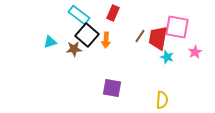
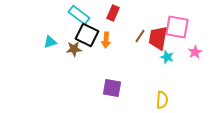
black square: rotated 15 degrees counterclockwise
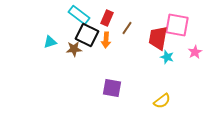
red rectangle: moved 6 px left, 5 px down
pink square: moved 2 px up
brown line: moved 13 px left, 8 px up
yellow semicircle: moved 1 px down; rotated 48 degrees clockwise
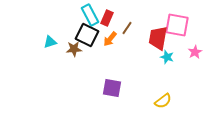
cyan rectangle: moved 11 px right; rotated 25 degrees clockwise
orange arrow: moved 4 px right, 1 px up; rotated 35 degrees clockwise
yellow semicircle: moved 1 px right
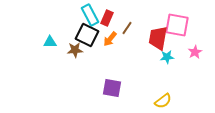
cyan triangle: rotated 16 degrees clockwise
brown star: moved 1 px right, 1 px down
cyan star: rotated 24 degrees counterclockwise
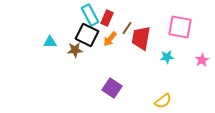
pink square: moved 3 px right, 2 px down
red trapezoid: moved 17 px left
pink star: moved 7 px right, 8 px down
purple square: rotated 24 degrees clockwise
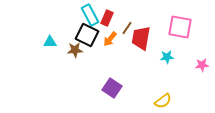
pink star: moved 5 px down; rotated 24 degrees clockwise
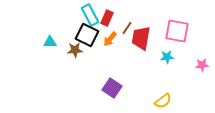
pink square: moved 3 px left, 4 px down
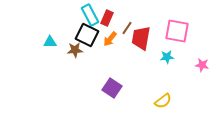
pink star: rotated 16 degrees clockwise
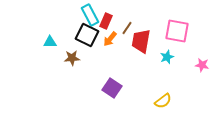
red rectangle: moved 1 px left, 3 px down
red trapezoid: moved 3 px down
brown star: moved 3 px left, 8 px down
cyan star: rotated 16 degrees counterclockwise
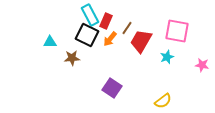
red trapezoid: rotated 20 degrees clockwise
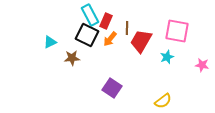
brown line: rotated 32 degrees counterclockwise
cyan triangle: rotated 24 degrees counterclockwise
